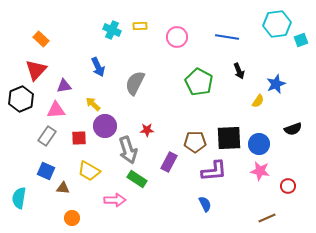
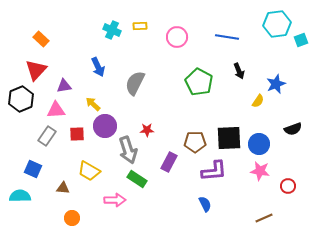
red square: moved 2 px left, 4 px up
blue square: moved 13 px left, 2 px up
cyan semicircle: moved 1 px right, 2 px up; rotated 80 degrees clockwise
brown line: moved 3 px left
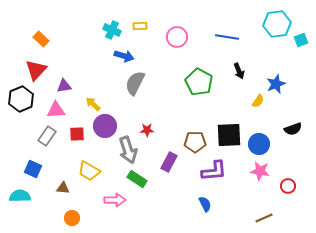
blue arrow: moved 26 px right, 11 px up; rotated 48 degrees counterclockwise
black square: moved 3 px up
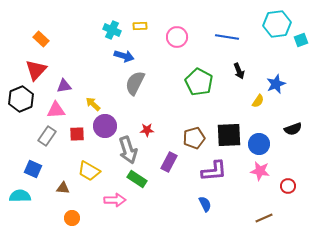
brown pentagon: moved 1 px left, 4 px up; rotated 15 degrees counterclockwise
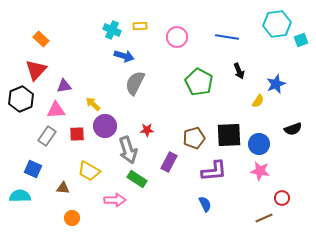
red circle: moved 6 px left, 12 px down
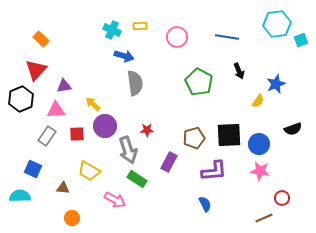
gray semicircle: rotated 145 degrees clockwise
pink arrow: rotated 30 degrees clockwise
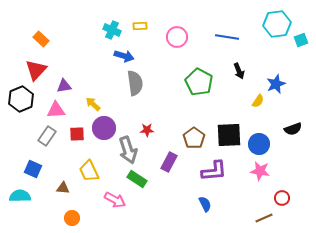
purple circle: moved 1 px left, 2 px down
brown pentagon: rotated 20 degrees counterclockwise
yellow trapezoid: rotated 35 degrees clockwise
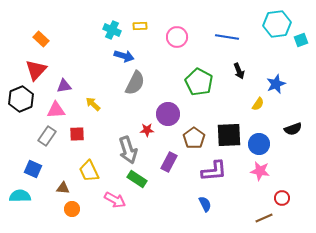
gray semicircle: rotated 35 degrees clockwise
yellow semicircle: moved 3 px down
purple circle: moved 64 px right, 14 px up
orange circle: moved 9 px up
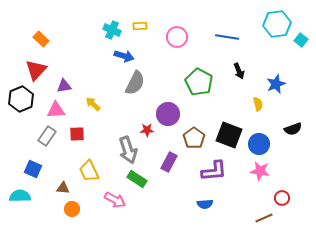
cyan square: rotated 32 degrees counterclockwise
yellow semicircle: rotated 48 degrees counterclockwise
black square: rotated 24 degrees clockwise
blue semicircle: rotated 112 degrees clockwise
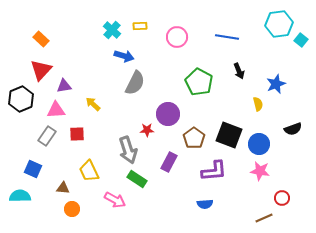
cyan hexagon: moved 2 px right
cyan cross: rotated 18 degrees clockwise
red triangle: moved 5 px right
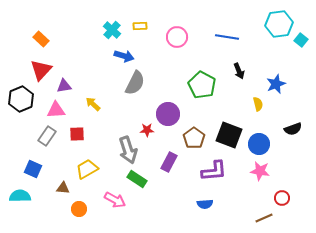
green pentagon: moved 3 px right, 3 px down
yellow trapezoid: moved 2 px left, 2 px up; rotated 85 degrees clockwise
orange circle: moved 7 px right
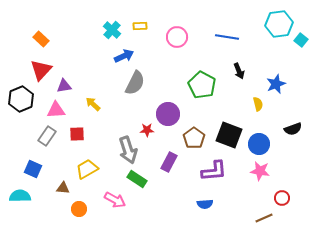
blue arrow: rotated 42 degrees counterclockwise
